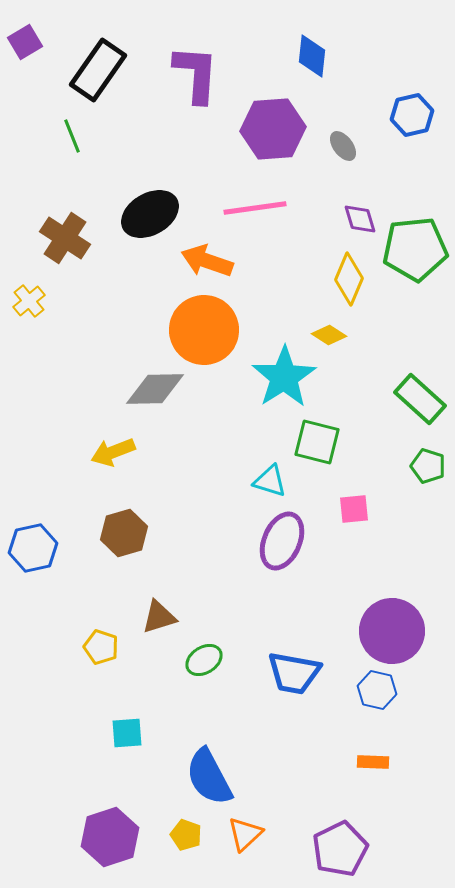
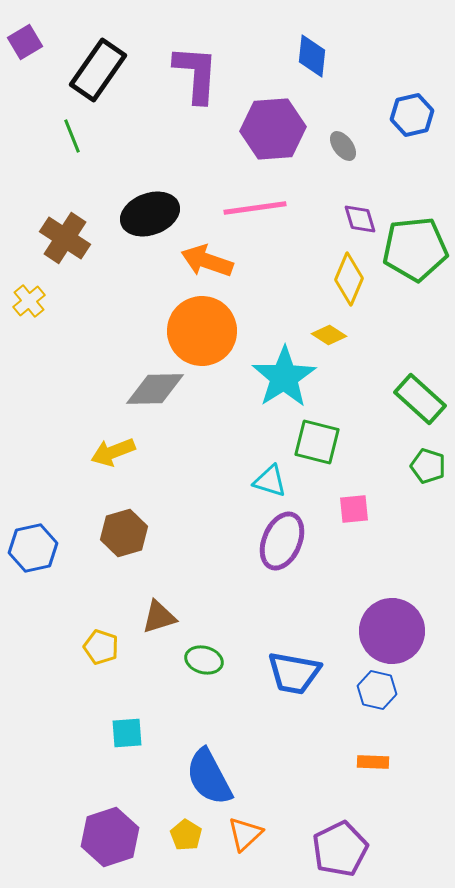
black ellipse at (150, 214): rotated 10 degrees clockwise
orange circle at (204, 330): moved 2 px left, 1 px down
green ellipse at (204, 660): rotated 48 degrees clockwise
yellow pentagon at (186, 835): rotated 12 degrees clockwise
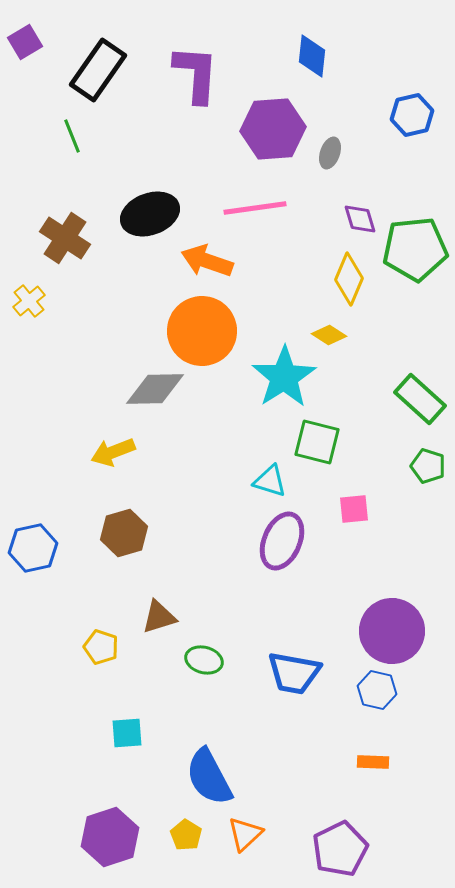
gray ellipse at (343, 146): moved 13 px left, 7 px down; rotated 56 degrees clockwise
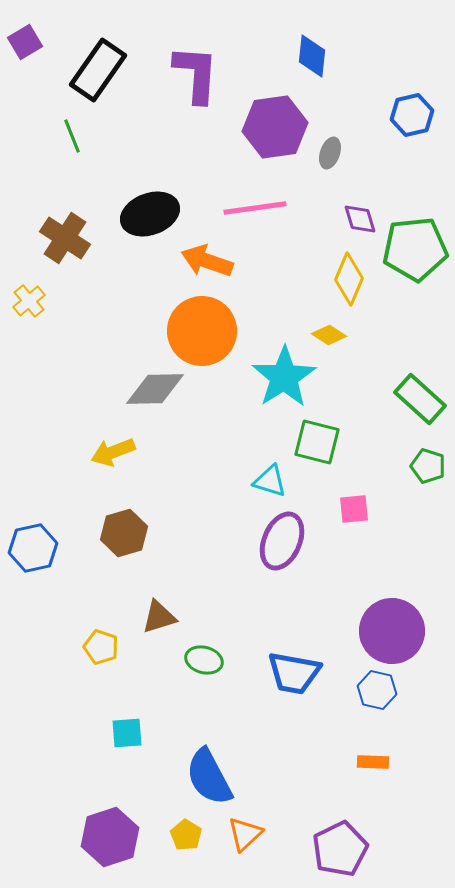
purple hexagon at (273, 129): moved 2 px right, 2 px up; rotated 4 degrees counterclockwise
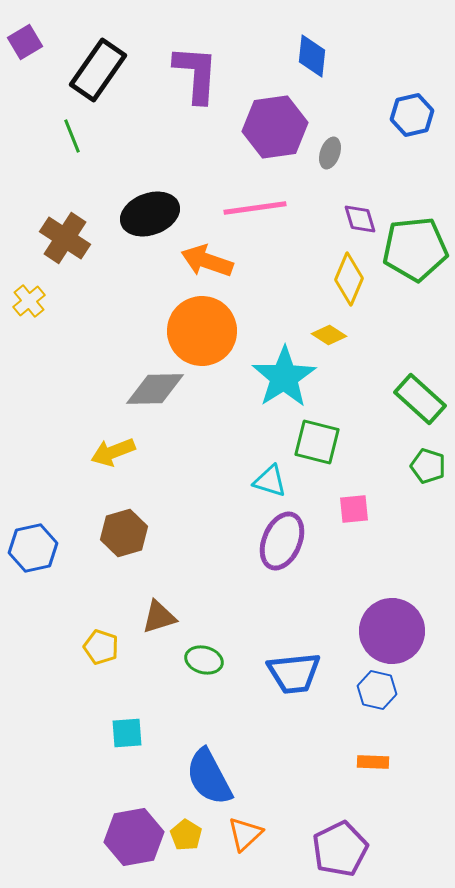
blue trapezoid at (294, 673): rotated 16 degrees counterclockwise
purple hexagon at (110, 837): moved 24 px right; rotated 8 degrees clockwise
